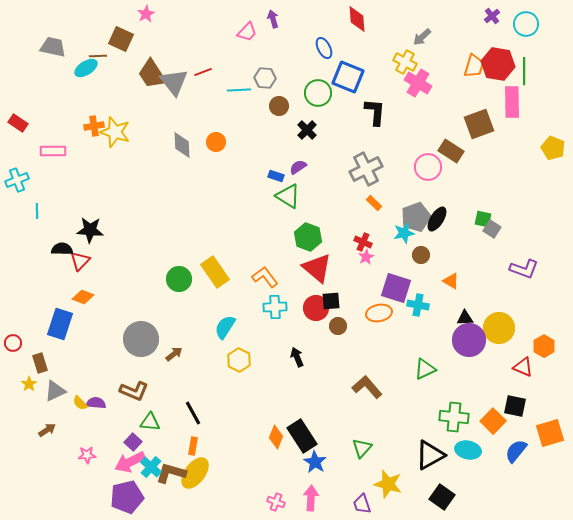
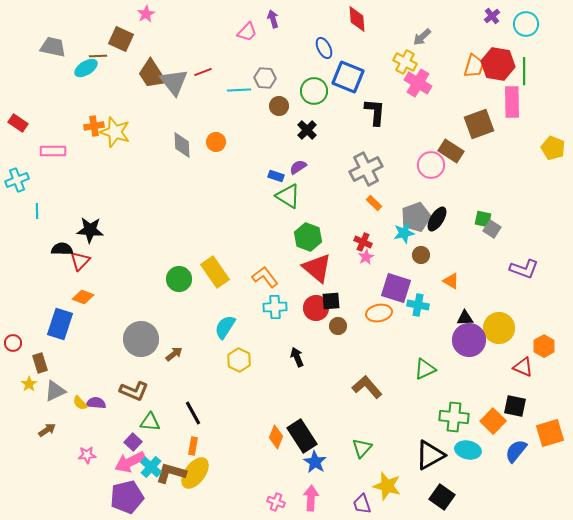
green circle at (318, 93): moved 4 px left, 2 px up
pink circle at (428, 167): moved 3 px right, 2 px up
yellow star at (388, 484): moved 1 px left, 2 px down
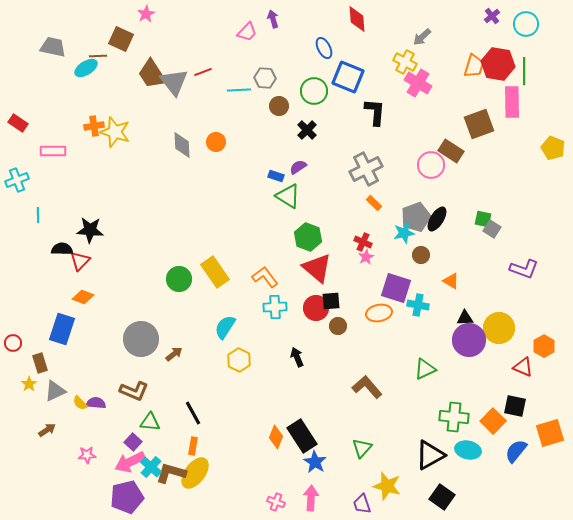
cyan line at (37, 211): moved 1 px right, 4 px down
blue rectangle at (60, 324): moved 2 px right, 5 px down
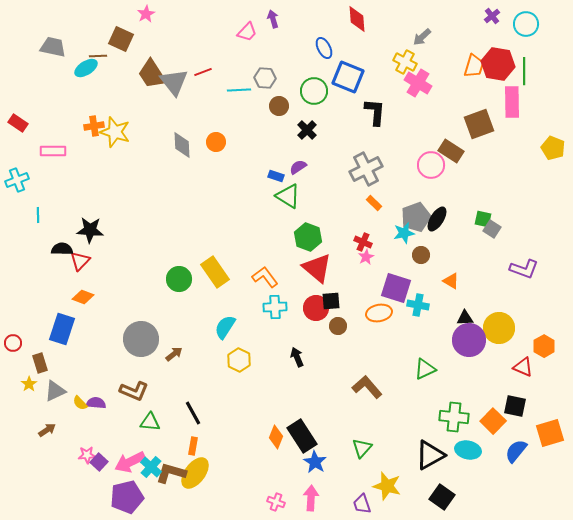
purple square at (133, 442): moved 34 px left, 20 px down
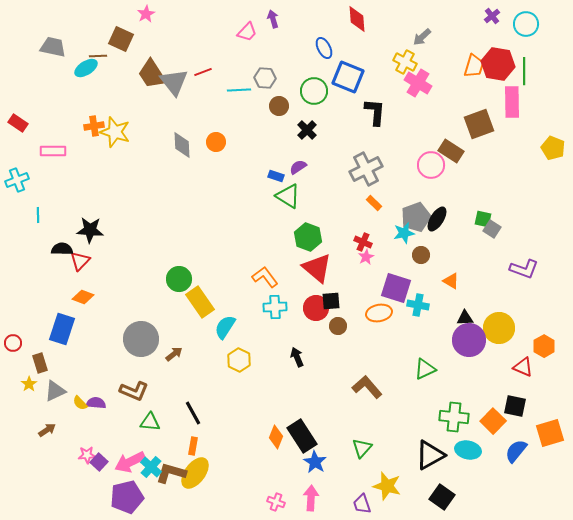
yellow rectangle at (215, 272): moved 15 px left, 30 px down
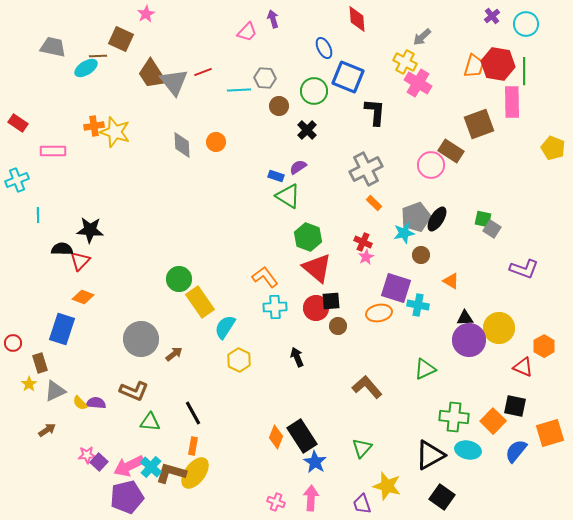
pink arrow at (130, 462): moved 1 px left, 4 px down
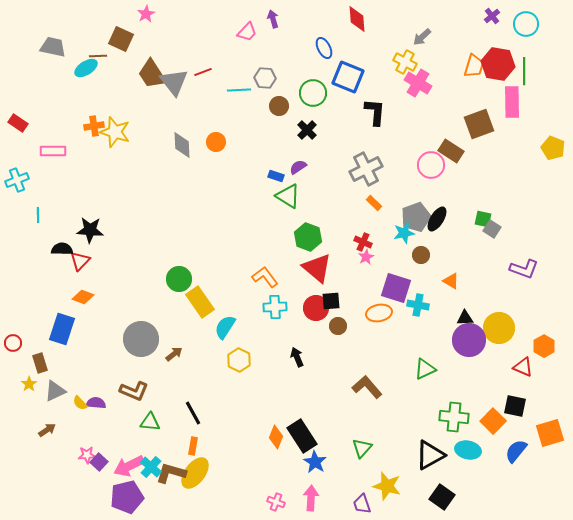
green circle at (314, 91): moved 1 px left, 2 px down
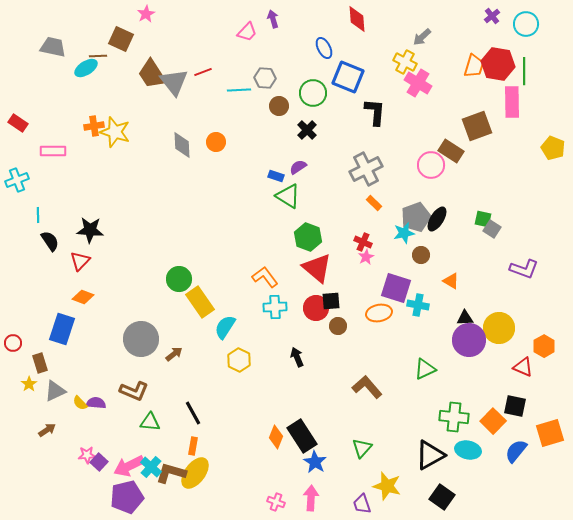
brown square at (479, 124): moved 2 px left, 2 px down
black semicircle at (62, 249): moved 12 px left, 8 px up; rotated 55 degrees clockwise
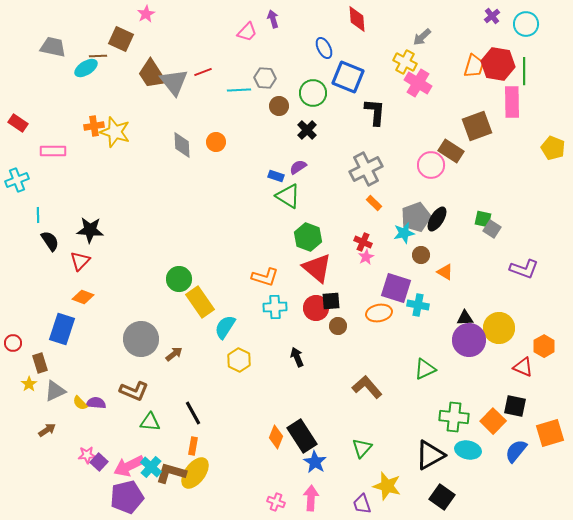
orange L-shape at (265, 277): rotated 144 degrees clockwise
orange triangle at (451, 281): moved 6 px left, 9 px up
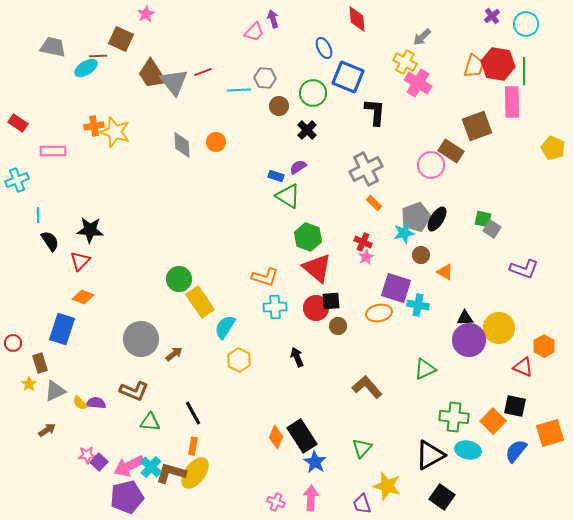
pink trapezoid at (247, 32): moved 7 px right
